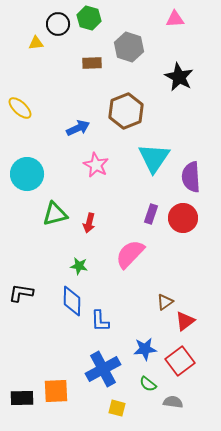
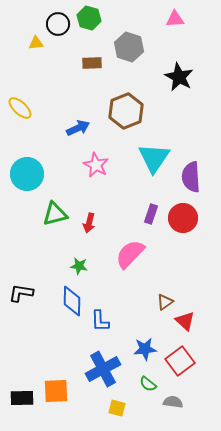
red triangle: rotated 40 degrees counterclockwise
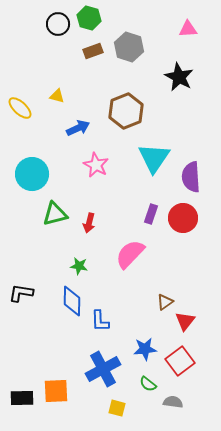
pink triangle: moved 13 px right, 10 px down
yellow triangle: moved 21 px right, 53 px down; rotated 21 degrees clockwise
brown rectangle: moved 1 px right, 12 px up; rotated 18 degrees counterclockwise
cyan circle: moved 5 px right
red triangle: rotated 25 degrees clockwise
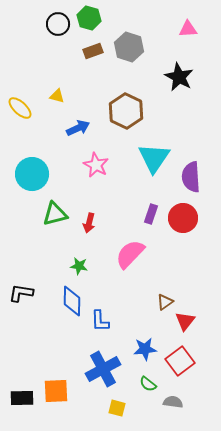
brown hexagon: rotated 12 degrees counterclockwise
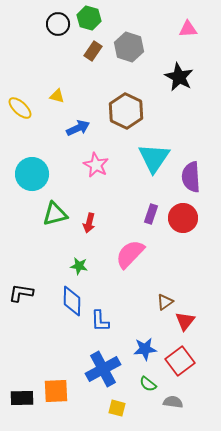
brown rectangle: rotated 36 degrees counterclockwise
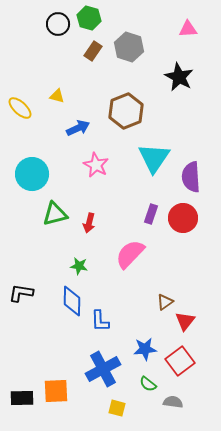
brown hexagon: rotated 12 degrees clockwise
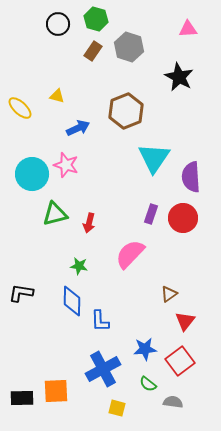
green hexagon: moved 7 px right, 1 px down
pink star: moved 30 px left; rotated 10 degrees counterclockwise
brown triangle: moved 4 px right, 8 px up
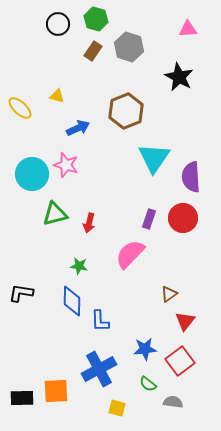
purple rectangle: moved 2 px left, 5 px down
blue cross: moved 4 px left
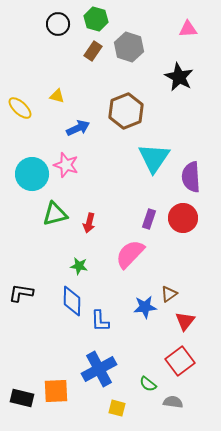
blue star: moved 42 px up
black rectangle: rotated 15 degrees clockwise
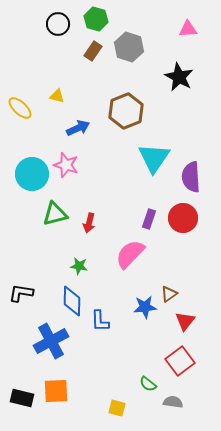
blue cross: moved 48 px left, 28 px up
